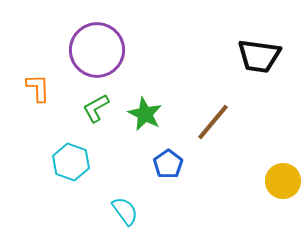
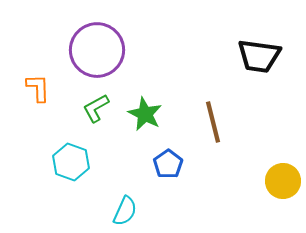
brown line: rotated 54 degrees counterclockwise
cyan semicircle: rotated 60 degrees clockwise
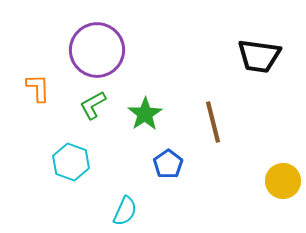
green L-shape: moved 3 px left, 3 px up
green star: rotated 12 degrees clockwise
